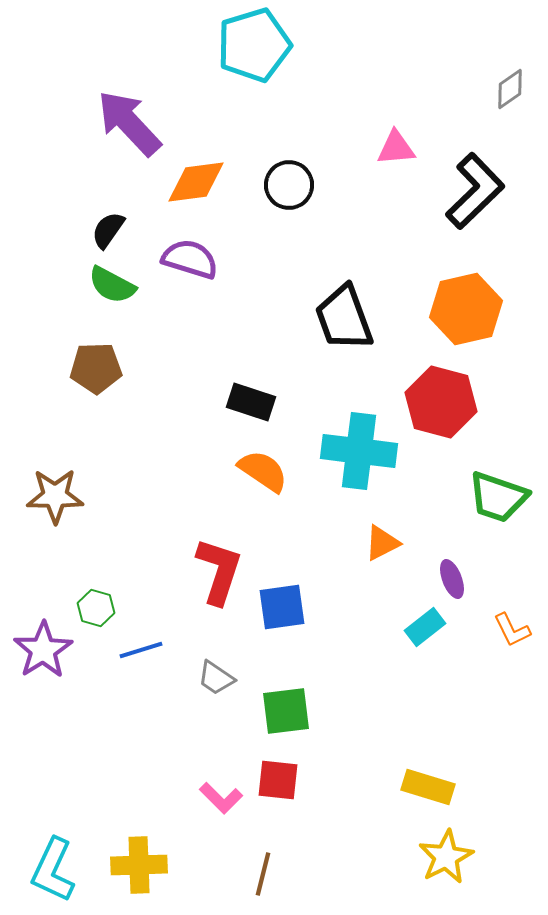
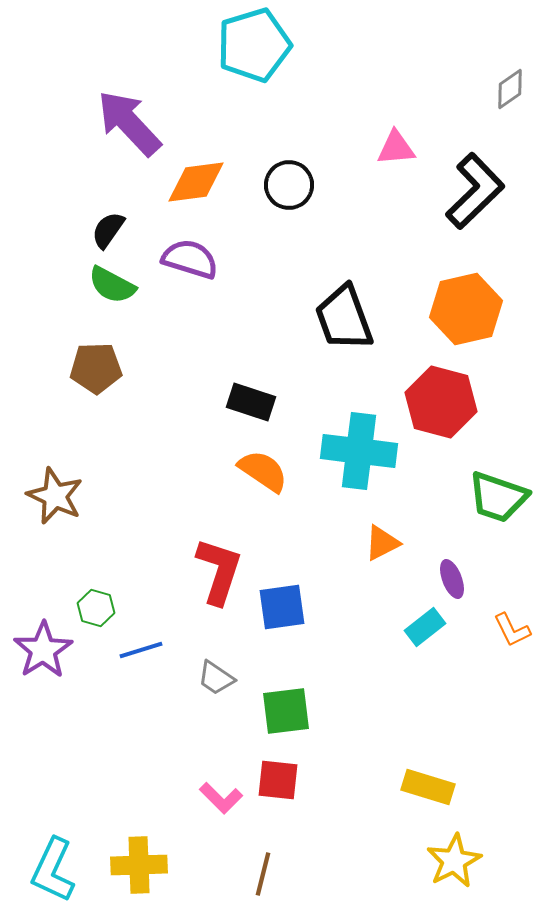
brown star: rotated 24 degrees clockwise
yellow star: moved 8 px right, 4 px down
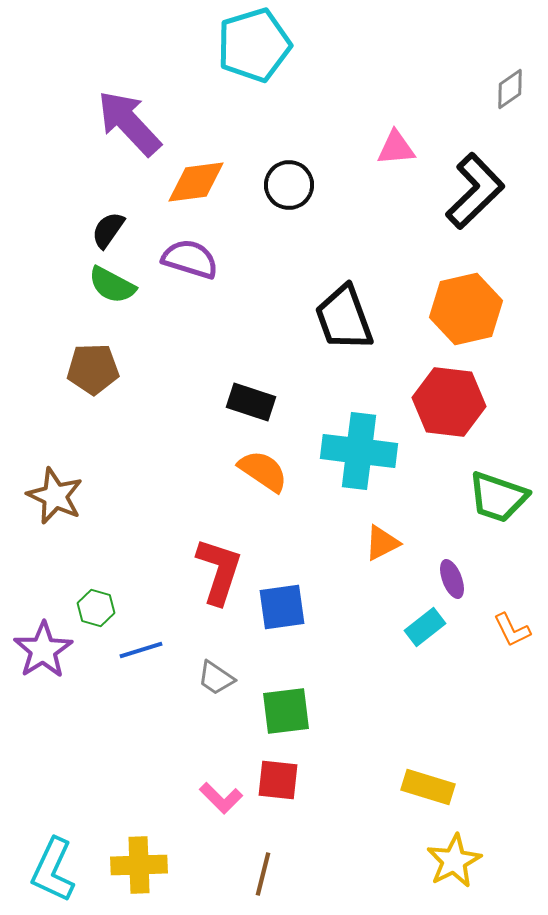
brown pentagon: moved 3 px left, 1 px down
red hexagon: moved 8 px right; rotated 8 degrees counterclockwise
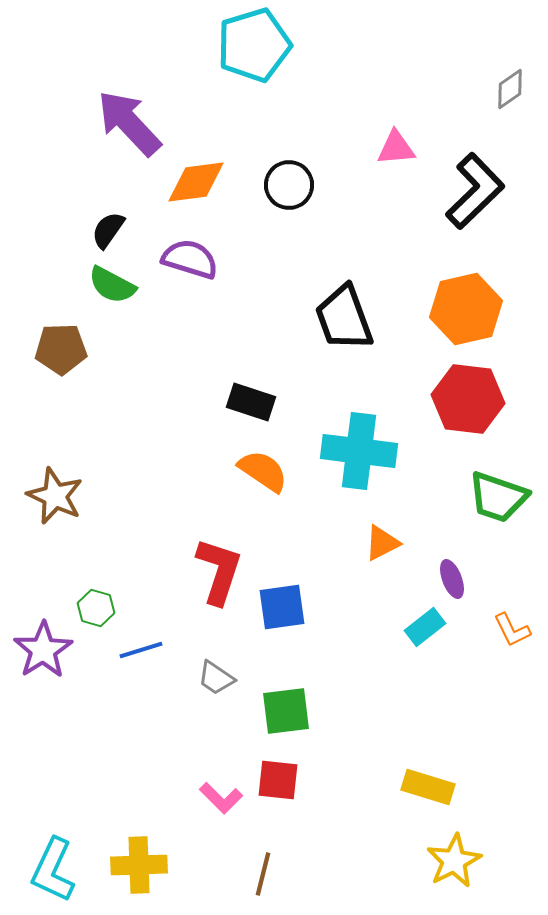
brown pentagon: moved 32 px left, 20 px up
red hexagon: moved 19 px right, 3 px up
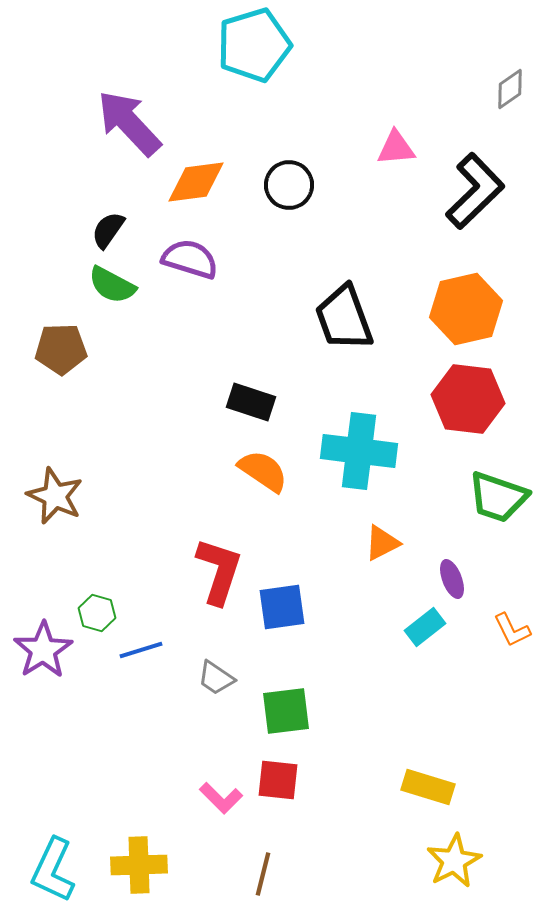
green hexagon: moved 1 px right, 5 px down
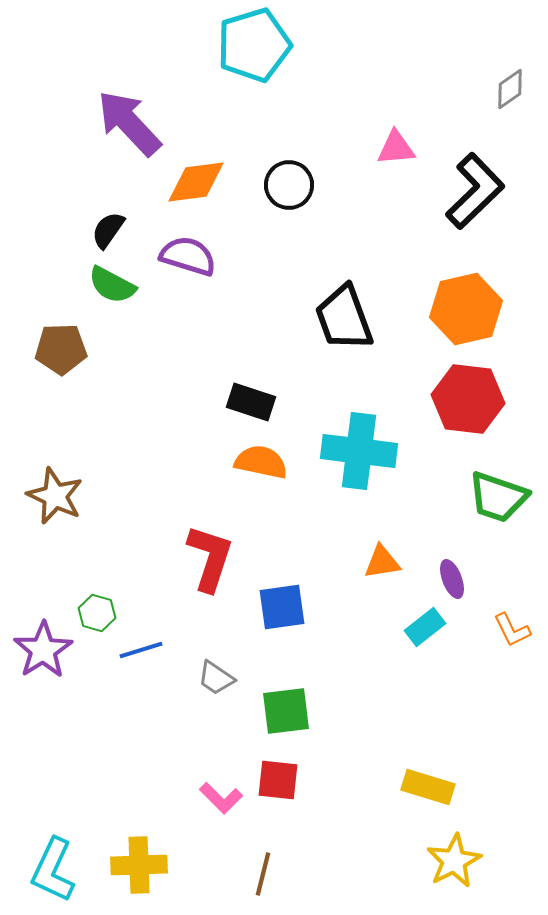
purple semicircle: moved 2 px left, 3 px up
orange semicircle: moved 2 px left, 9 px up; rotated 22 degrees counterclockwise
orange triangle: moved 19 px down; rotated 18 degrees clockwise
red L-shape: moved 9 px left, 13 px up
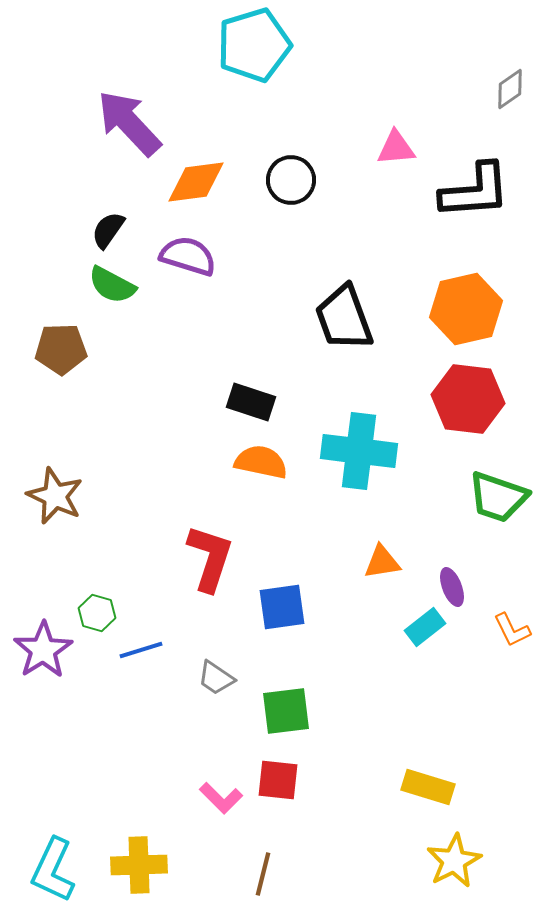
black circle: moved 2 px right, 5 px up
black L-shape: rotated 40 degrees clockwise
purple ellipse: moved 8 px down
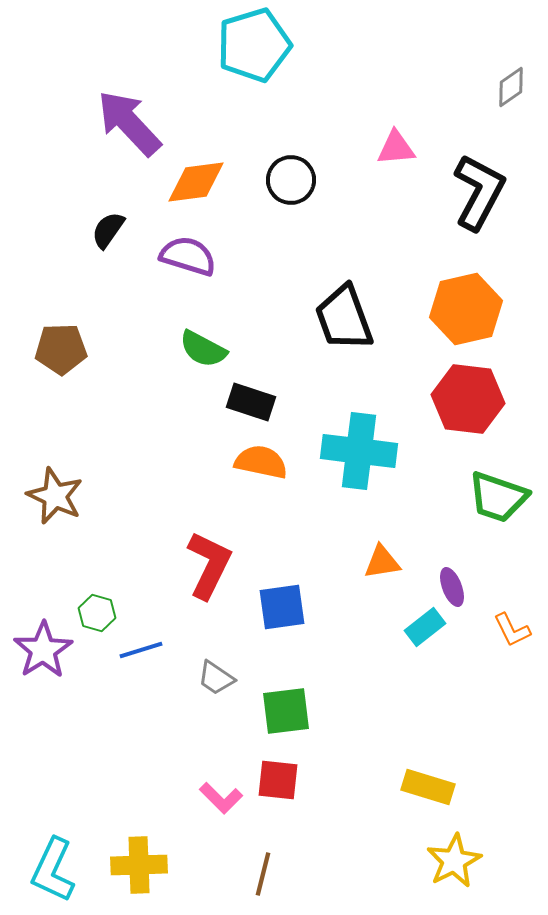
gray diamond: moved 1 px right, 2 px up
black L-shape: moved 4 px right, 1 px down; rotated 58 degrees counterclockwise
green semicircle: moved 91 px right, 64 px down
red L-shape: moved 1 px left, 7 px down; rotated 8 degrees clockwise
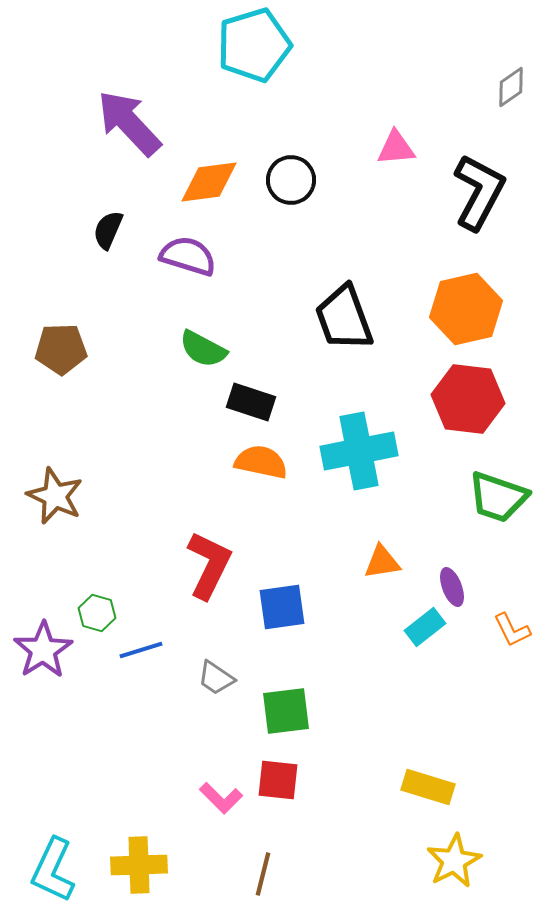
orange diamond: moved 13 px right
black semicircle: rotated 12 degrees counterclockwise
cyan cross: rotated 18 degrees counterclockwise
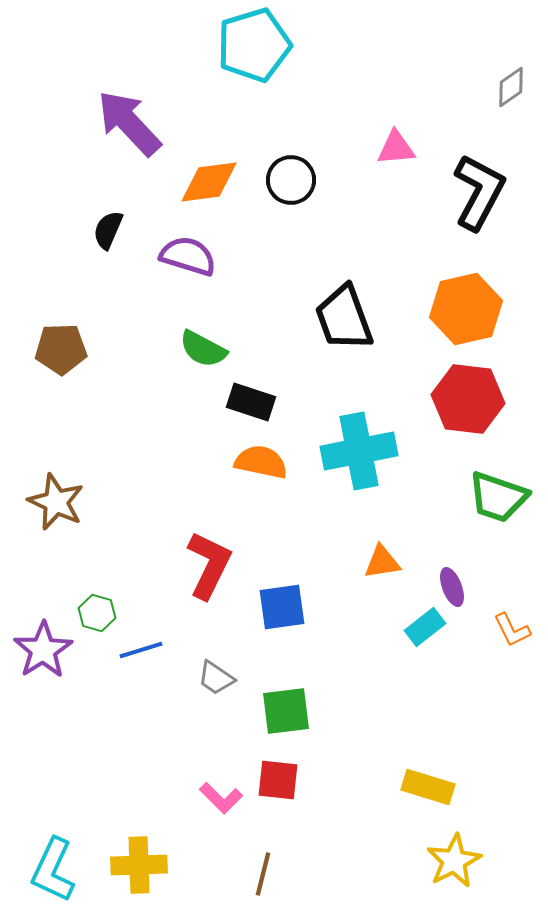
brown star: moved 1 px right, 6 px down
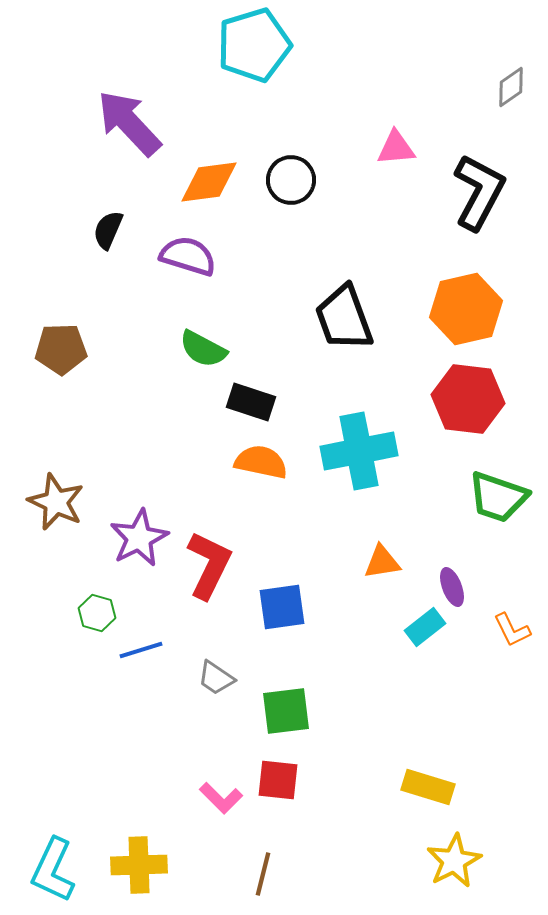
purple star: moved 96 px right, 112 px up; rotated 6 degrees clockwise
